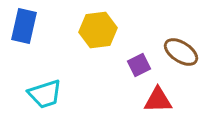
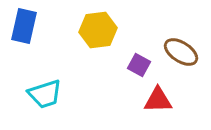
purple square: rotated 35 degrees counterclockwise
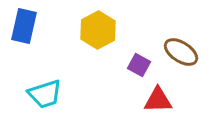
yellow hexagon: rotated 21 degrees counterclockwise
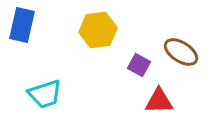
blue rectangle: moved 2 px left, 1 px up
yellow hexagon: rotated 21 degrees clockwise
red triangle: moved 1 px right, 1 px down
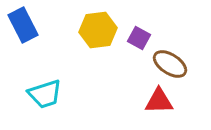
blue rectangle: moved 1 px right; rotated 40 degrees counterclockwise
brown ellipse: moved 11 px left, 12 px down
purple square: moved 27 px up
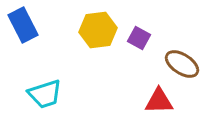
brown ellipse: moved 12 px right
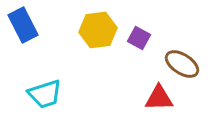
red triangle: moved 3 px up
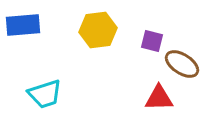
blue rectangle: rotated 68 degrees counterclockwise
purple square: moved 13 px right, 3 px down; rotated 15 degrees counterclockwise
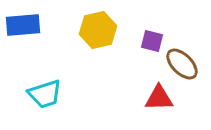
yellow hexagon: rotated 6 degrees counterclockwise
brown ellipse: rotated 12 degrees clockwise
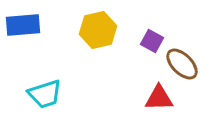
purple square: rotated 15 degrees clockwise
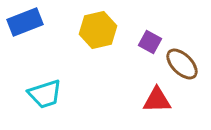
blue rectangle: moved 2 px right, 3 px up; rotated 16 degrees counterclockwise
purple square: moved 2 px left, 1 px down
red triangle: moved 2 px left, 2 px down
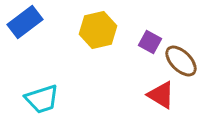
blue rectangle: rotated 16 degrees counterclockwise
brown ellipse: moved 1 px left, 3 px up
cyan trapezoid: moved 3 px left, 5 px down
red triangle: moved 4 px right, 5 px up; rotated 32 degrees clockwise
